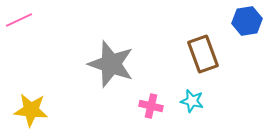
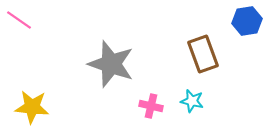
pink line: rotated 60 degrees clockwise
yellow star: moved 1 px right, 3 px up
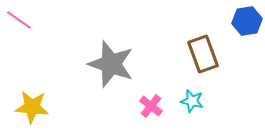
pink cross: rotated 25 degrees clockwise
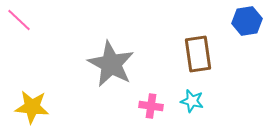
pink line: rotated 8 degrees clockwise
brown rectangle: moved 5 px left; rotated 12 degrees clockwise
gray star: rotated 9 degrees clockwise
pink cross: rotated 30 degrees counterclockwise
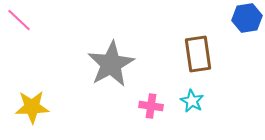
blue hexagon: moved 3 px up
gray star: rotated 15 degrees clockwise
cyan star: rotated 15 degrees clockwise
yellow star: rotated 8 degrees counterclockwise
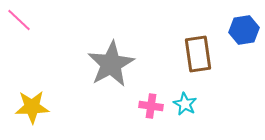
blue hexagon: moved 3 px left, 12 px down
cyan star: moved 7 px left, 3 px down
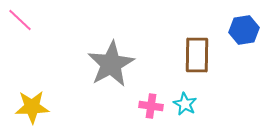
pink line: moved 1 px right
brown rectangle: moved 1 px left, 1 px down; rotated 9 degrees clockwise
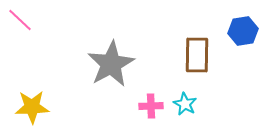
blue hexagon: moved 1 px left, 1 px down
pink cross: rotated 10 degrees counterclockwise
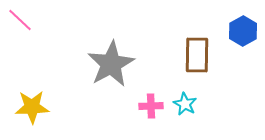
blue hexagon: rotated 20 degrees counterclockwise
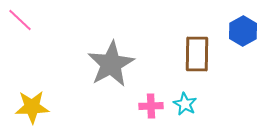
brown rectangle: moved 1 px up
